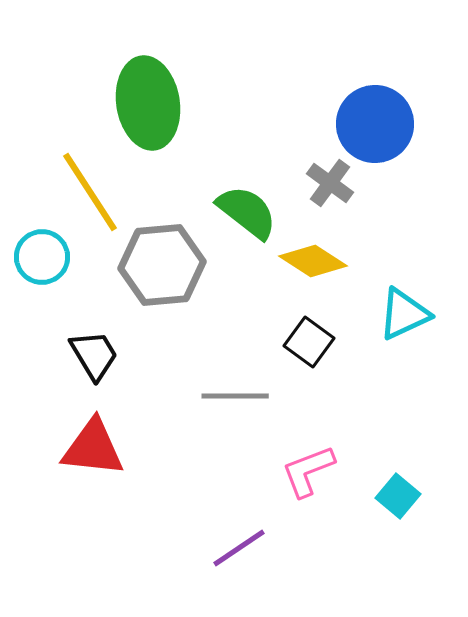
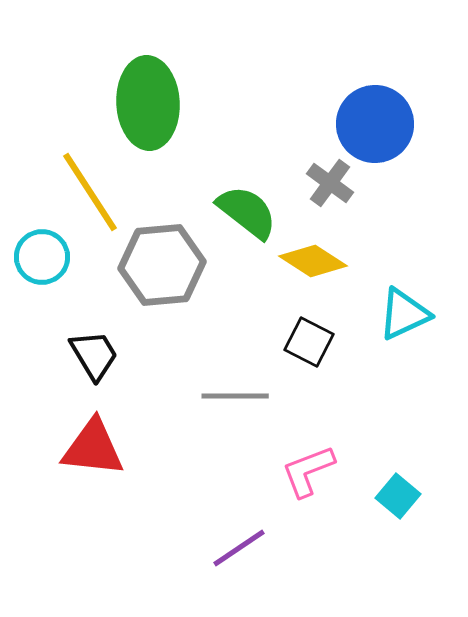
green ellipse: rotated 6 degrees clockwise
black square: rotated 9 degrees counterclockwise
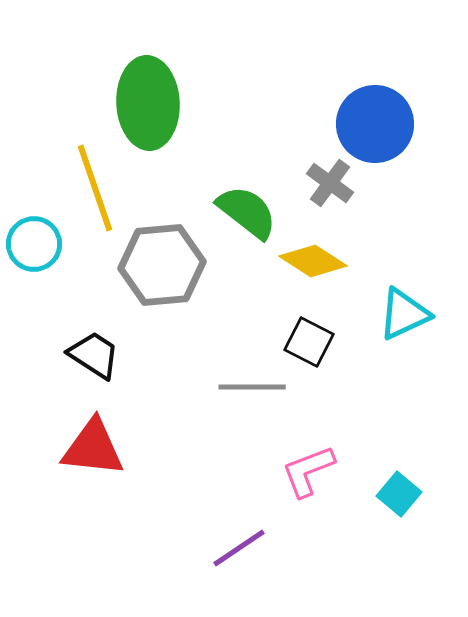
yellow line: moved 5 px right, 4 px up; rotated 14 degrees clockwise
cyan circle: moved 8 px left, 13 px up
black trapezoid: rotated 26 degrees counterclockwise
gray line: moved 17 px right, 9 px up
cyan square: moved 1 px right, 2 px up
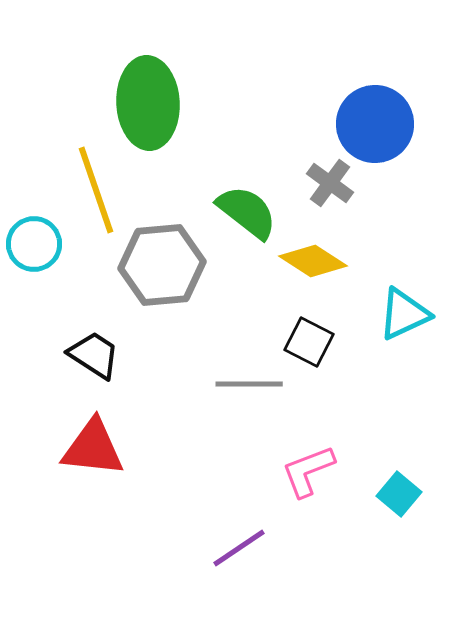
yellow line: moved 1 px right, 2 px down
gray line: moved 3 px left, 3 px up
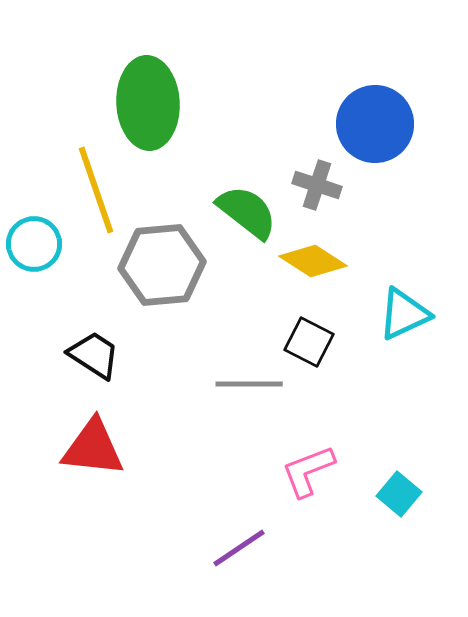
gray cross: moved 13 px left, 2 px down; rotated 18 degrees counterclockwise
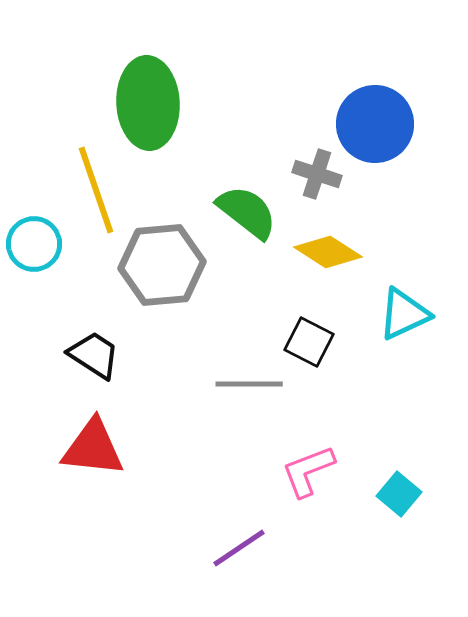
gray cross: moved 11 px up
yellow diamond: moved 15 px right, 9 px up
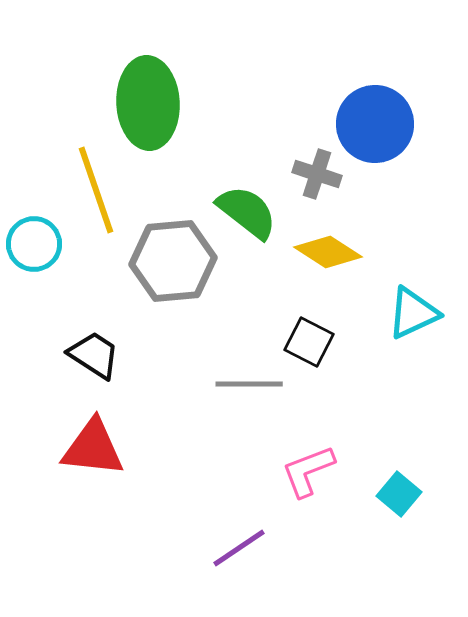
gray hexagon: moved 11 px right, 4 px up
cyan triangle: moved 9 px right, 1 px up
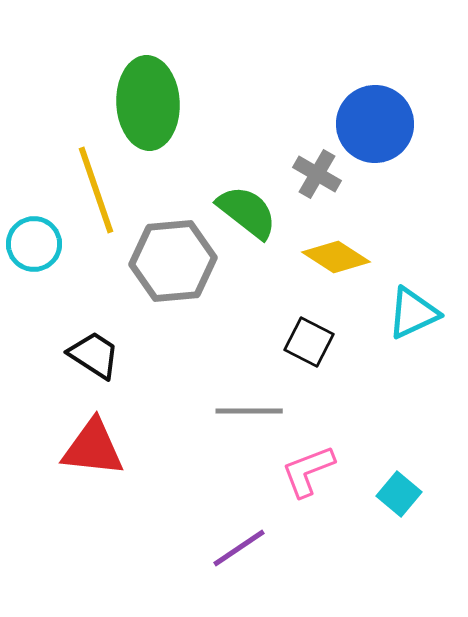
gray cross: rotated 12 degrees clockwise
yellow diamond: moved 8 px right, 5 px down
gray line: moved 27 px down
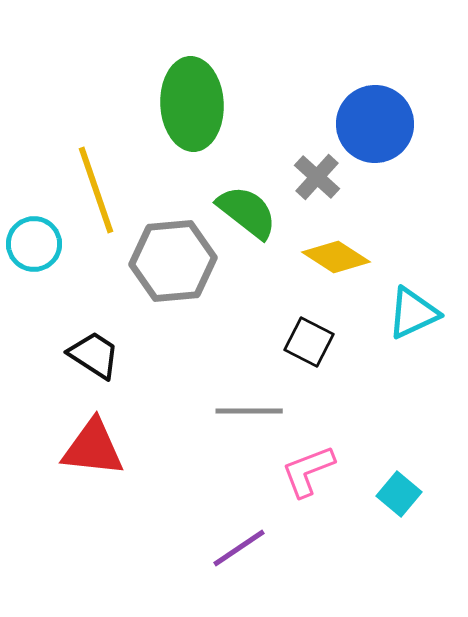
green ellipse: moved 44 px right, 1 px down
gray cross: moved 3 px down; rotated 12 degrees clockwise
